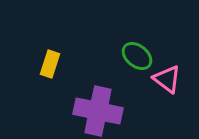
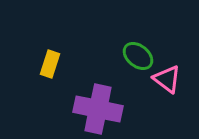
green ellipse: moved 1 px right
purple cross: moved 2 px up
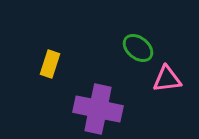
green ellipse: moved 8 px up
pink triangle: rotated 44 degrees counterclockwise
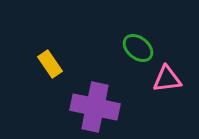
yellow rectangle: rotated 52 degrees counterclockwise
purple cross: moved 3 px left, 2 px up
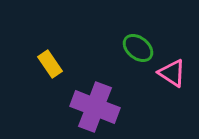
pink triangle: moved 5 px right, 6 px up; rotated 40 degrees clockwise
purple cross: rotated 9 degrees clockwise
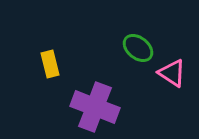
yellow rectangle: rotated 20 degrees clockwise
